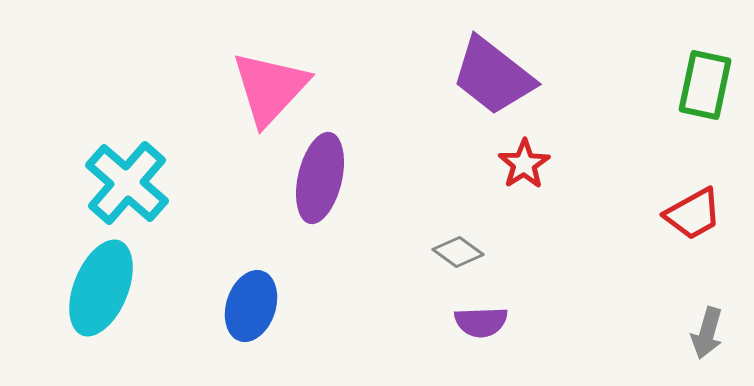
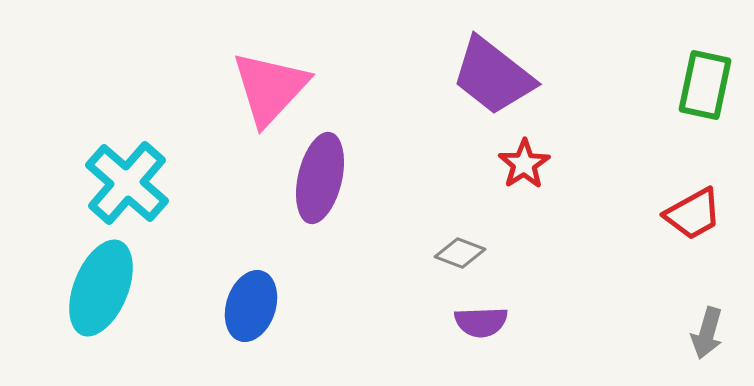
gray diamond: moved 2 px right, 1 px down; rotated 15 degrees counterclockwise
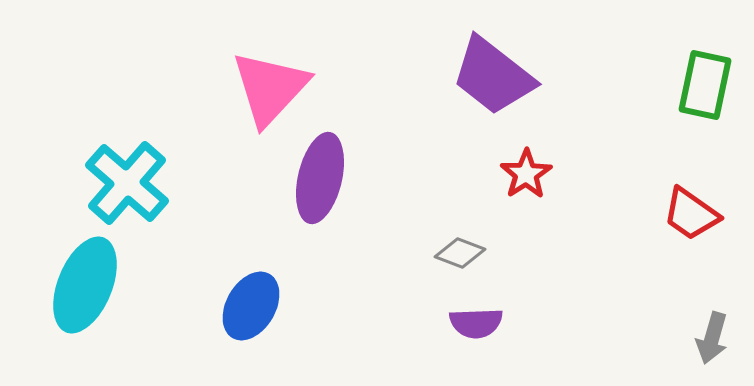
red star: moved 2 px right, 10 px down
red trapezoid: moved 2 px left; rotated 64 degrees clockwise
cyan ellipse: moved 16 px left, 3 px up
blue ellipse: rotated 12 degrees clockwise
purple semicircle: moved 5 px left, 1 px down
gray arrow: moved 5 px right, 5 px down
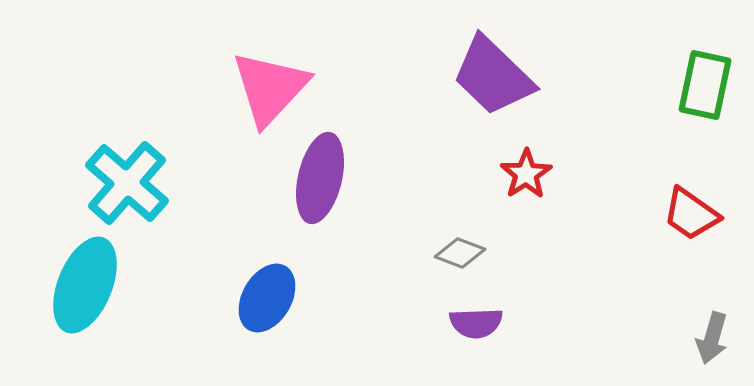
purple trapezoid: rotated 6 degrees clockwise
blue ellipse: moved 16 px right, 8 px up
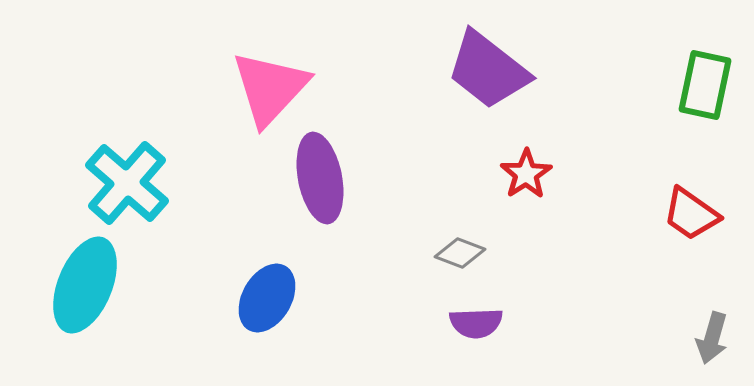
purple trapezoid: moved 5 px left, 6 px up; rotated 6 degrees counterclockwise
purple ellipse: rotated 24 degrees counterclockwise
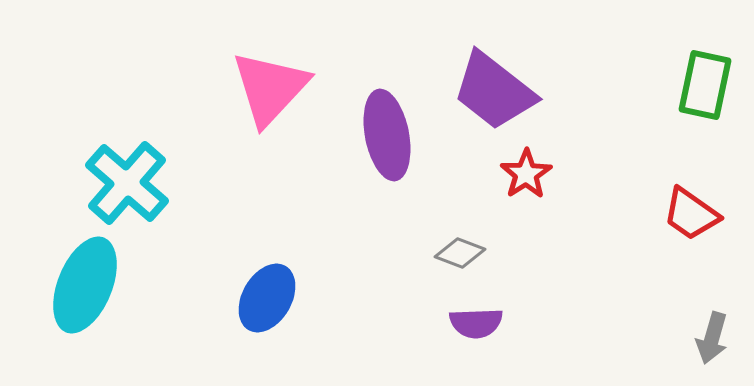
purple trapezoid: moved 6 px right, 21 px down
purple ellipse: moved 67 px right, 43 px up
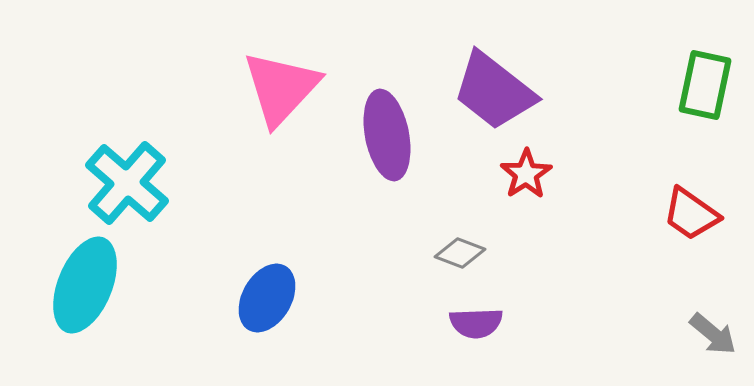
pink triangle: moved 11 px right
gray arrow: moved 1 px right, 4 px up; rotated 66 degrees counterclockwise
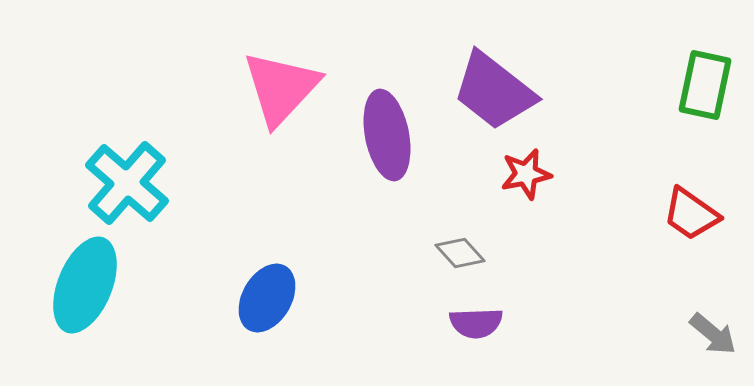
red star: rotated 21 degrees clockwise
gray diamond: rotated 27 degrees clockwise
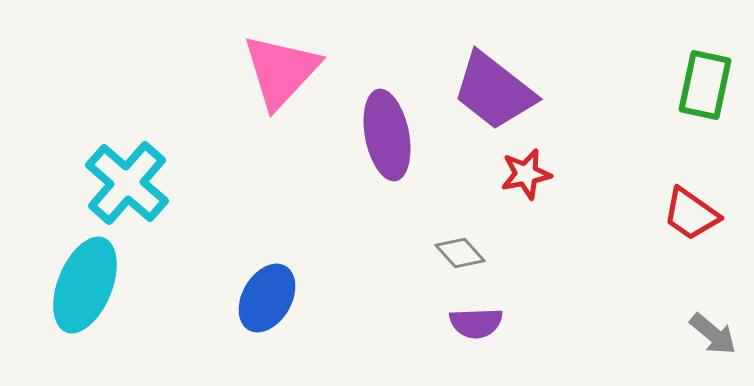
pink triangle: moved 17 px up
